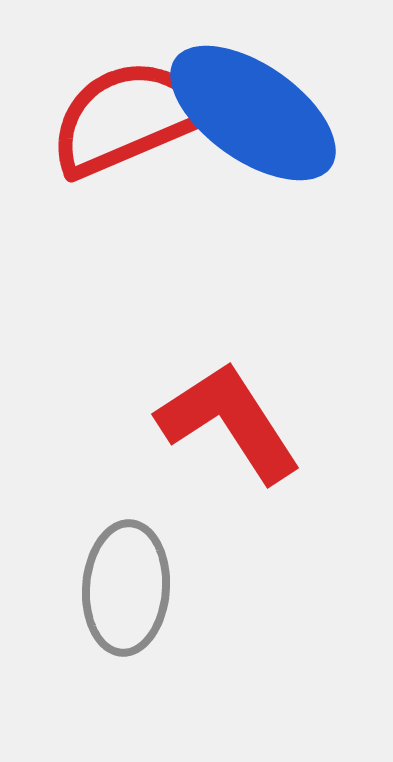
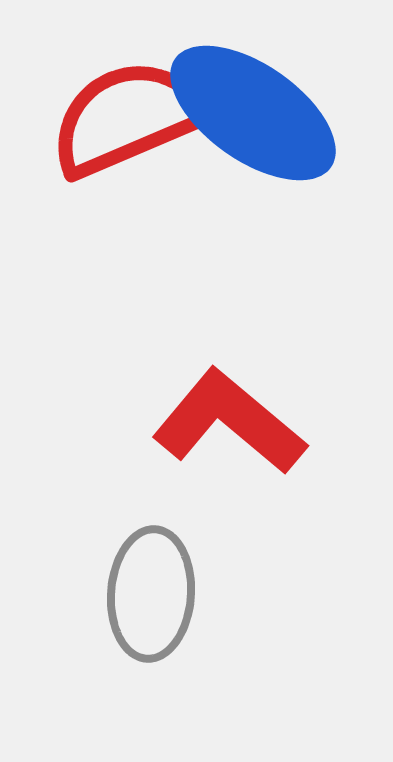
red L-shape: rotated 17 degrees counterclockwise
gray ellipse: moved 25 px right, 6 px down
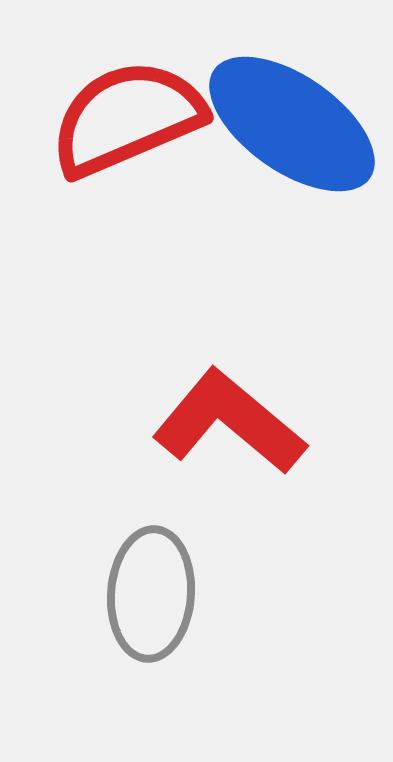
blue ellipse: moved 39 px right, 11 px down
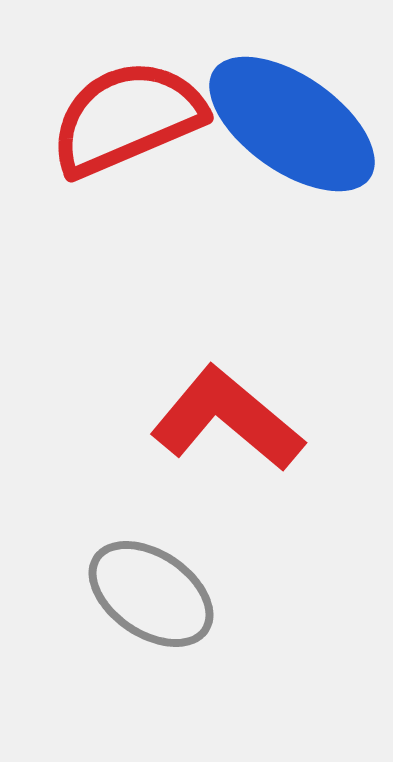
red L-shape: moved 2 px left, 3 px up
gray ellipse: rotated 60 degrees counterclockwise
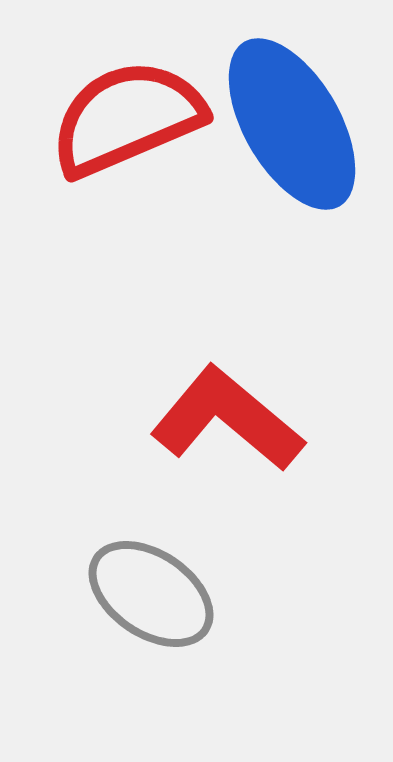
blue ellipse: rotated 25 degrees clockwise
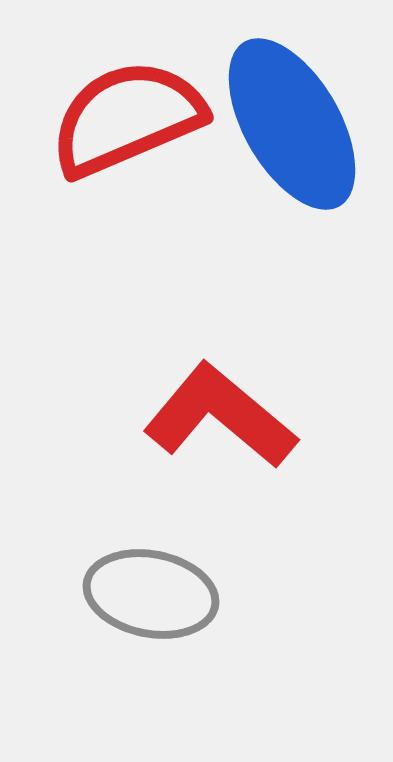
red L-shape: moved 7 px left, 3 px up
gray ellipse: rotated 23 degrees counterclockwise
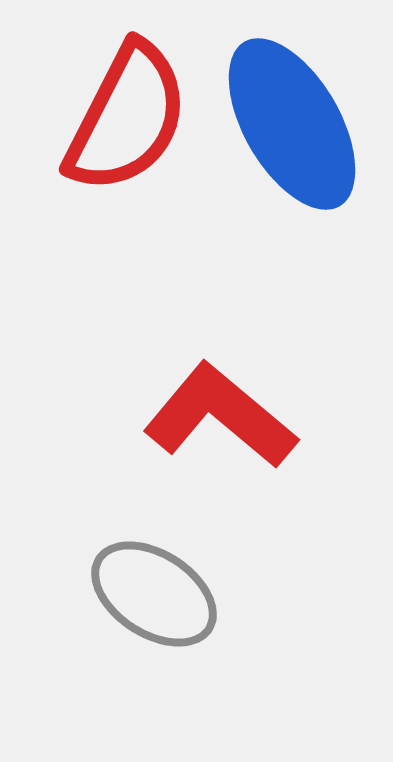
red semicircle: rotated 140 degrees clockwise
gray ellipse: moved 3 px right; rotated 22 degrees clockwise
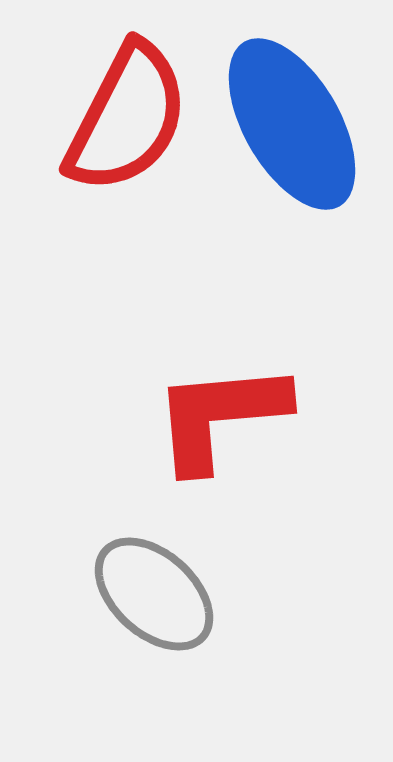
red L-shape: rotated 45 degrees counterclockwise
gray ellipse: rotated 9 degrees clockwise
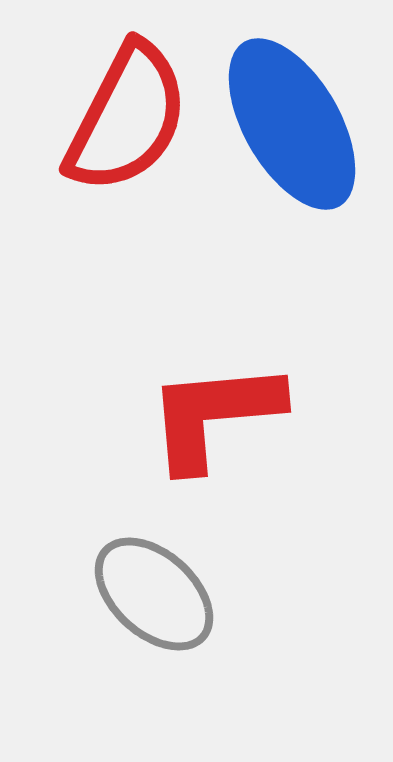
red L-shape: moved 6 px left, 1 px up
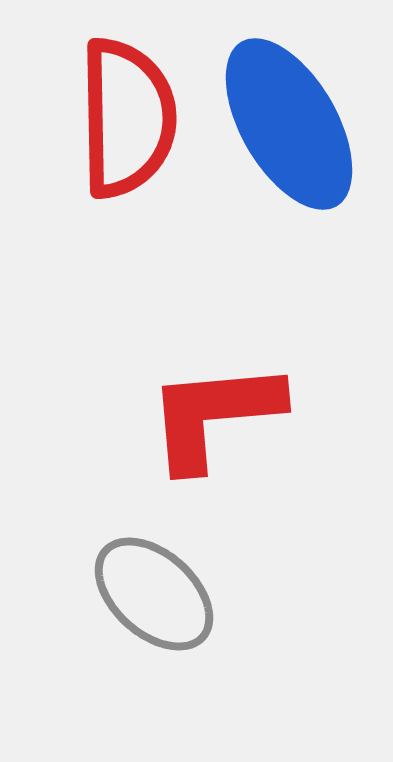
red semicircle: rotated 28 degrees counterclockwise
blue ellipse: moved 3 px left
